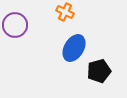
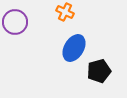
purple circle: moved 3 px up
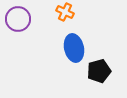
purple circle: moved 3 px right, 3 px up
blue ellipse: rotated 44 degrees counterclockwise
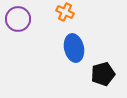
black pentagon: moved 4 px right, 3 px down
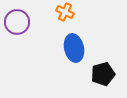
purple circle: moved 1 px left, 3 px down
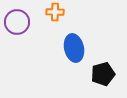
orange cross: moved 10 px left; rotated 24 degrees counterclockwise
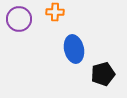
purple circle: moved 2 px right, 3 px up
blue ellipse: moved 1 px down
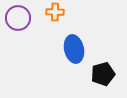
purple circle: moved 1 px left, 1 px up
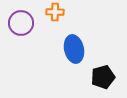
purple circle: moved 3 px right, 5 px down
black pentagon: moved 3 px down
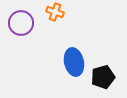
orange cross: rotated 18 degrees clockwise
blue ellipse: moved 13 px down
